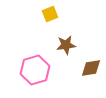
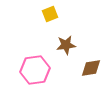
pink hexagon: rotated 8 degrees clockwise
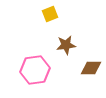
brown diamond: rotated 10 degrees clockwise
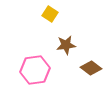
yellow square: rotated 35 degrees counterclockwise
brown diamond: rotated 35 degrees clockwise
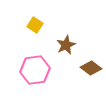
yellow square: moved 15 px left, 11 px down
brown star: rotated 18 degrees counterclockwise
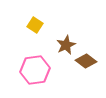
brown diamond: moved 5 px left, 7 px up
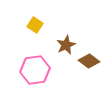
brown diamond: moved 3 px right
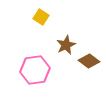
yellow square: moved 6 px right, 8 px up
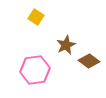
yellow square: moved 5 px left
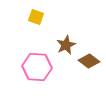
yellow square: rotated 14 degrees counterclockwise
pink hexagon: moved 2 px right, 3 px up; rotated 12 degrees clockwise
